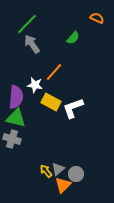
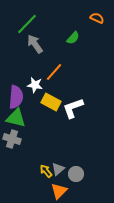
gray arrow: moved 3 px right
orange triangle: moved 4 px left, 6 px down
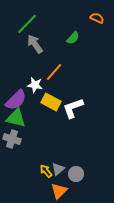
purple semicircle: moved 3 px down; rotated 40 degrees clockwise
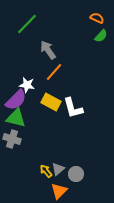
green semicircle: moved 28 px right, 2 px up
gray arrow: moved 13 px right, 6 px down
white star: moved 8 px left
white L-shape: rotated 85 degrees counterclockwise
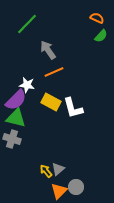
orange line: rotated 24 degrees clockwise
gray circle: moved 13 px down
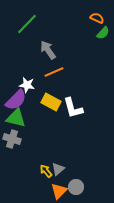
green semicircle: moved 2 px right, 3 px up
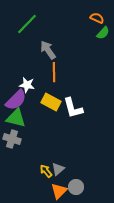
orange line: rotated 66 degrees counterclockwise
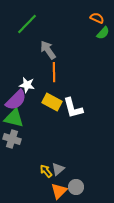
yellow rectangle: moved 1 px right
green triangle: moved 2 px left
